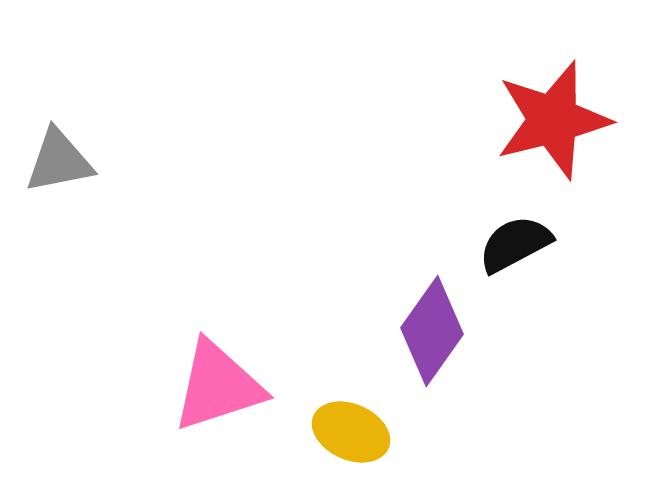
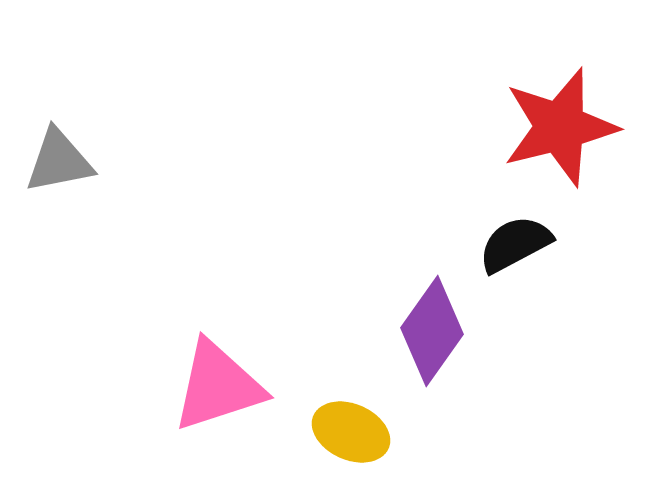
red star: moved 7 px right, 7 px down
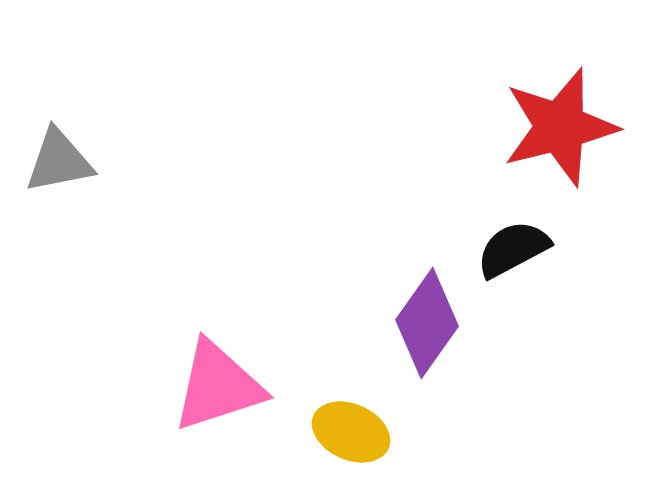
black semicircle: moved 2 px left, 5 px down
purple diamond: moved 5 px left, 8 px up
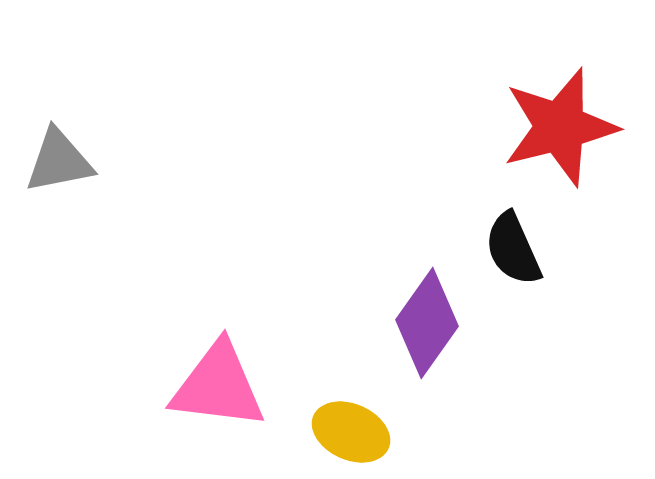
black semicircle: rotated 86 degrees counterclockwise
pink triangle: rotated 25 degrees clockwise
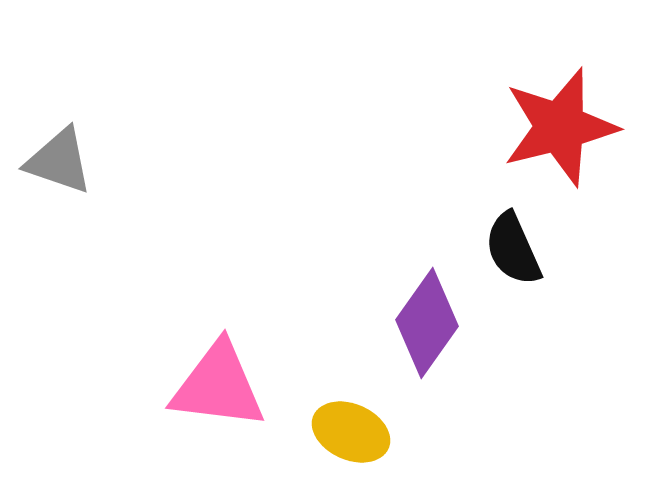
gray triangle: rotated 30 degrees clockwise
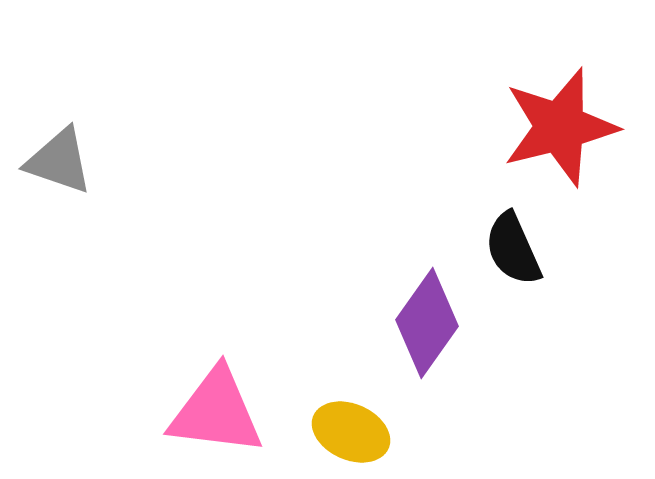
pink triangle: moved 2 px left, 26 px down
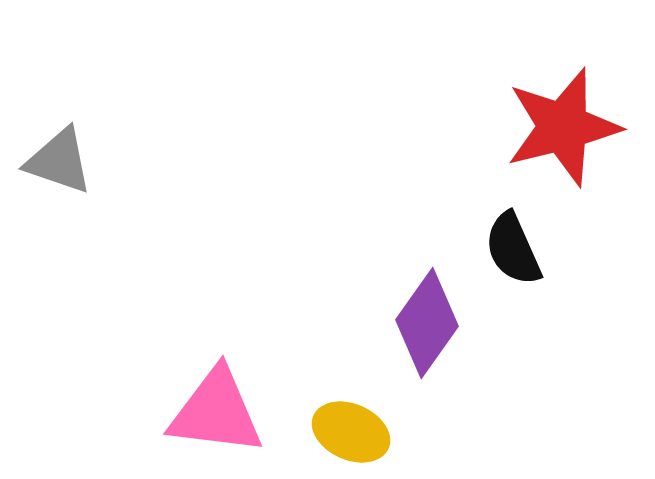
red star: moved 3 px right
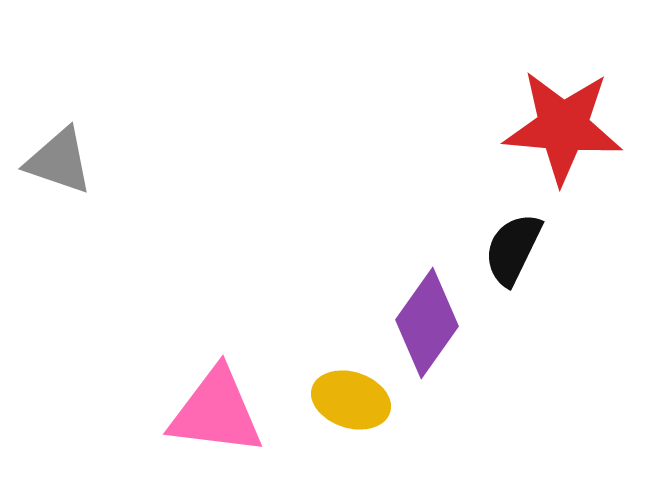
red star: rotated 19 degrees clockwise
black semicircle: rotated 50 degrees clockwise
yellow ellipse: moved 32 px up; rotated 6 degrees counterclockwise
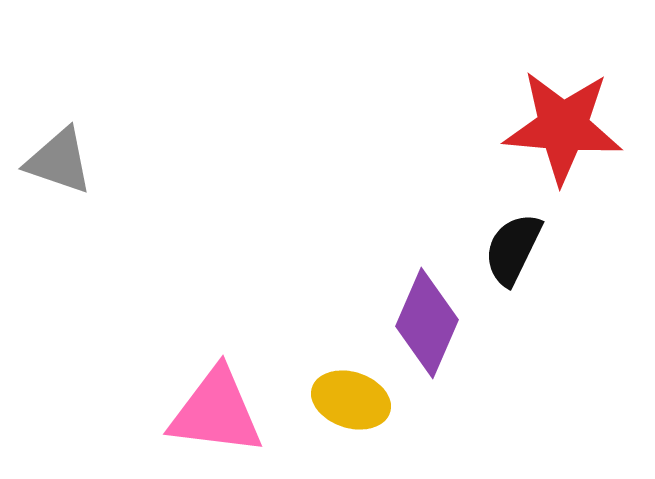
purple diamond: rotated 12 degrees counterclockwise
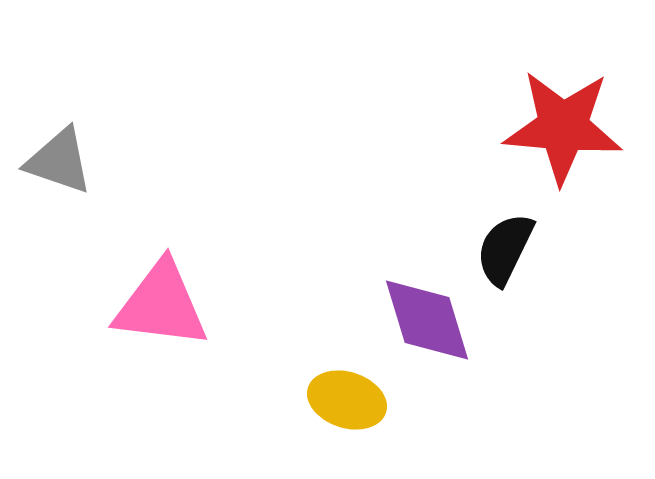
black semicircle: moved 8 px left
purple diamond: moved 3 px up; rotated 40 degrees counterclockwise
yellow ellipse: moved 4 px left
pink triangle: moved 55 px left, 107 px up
